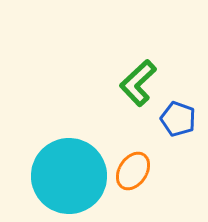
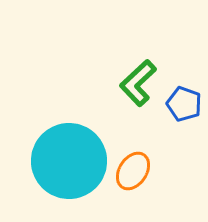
blue pentagon: moved 6 px right, 15 px up
cyan circle: moved 15 px up
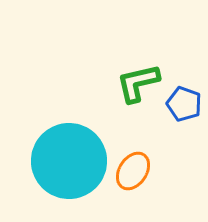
green L-shape: rotated 30 degrees clockwise
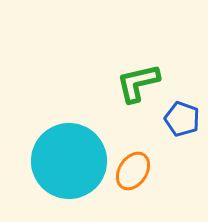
blue pentagon: moved 2 px left, 15 px down
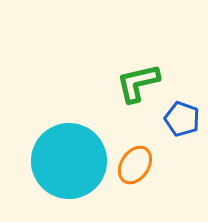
orange ellipse: moved 2 px right, 6 px up
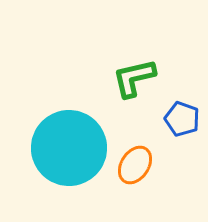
green L-shape: moved 4 px left, 5 px up
cyan circle: moved 13 px up
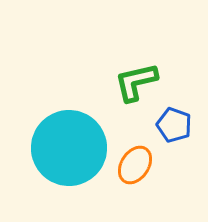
green L-shape: moved 2 px right, 4 px down
blue pentagon: moved 8 px left, 6 px down
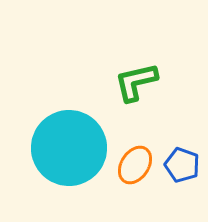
blue pentagon: moved 8 px right, 40 px down
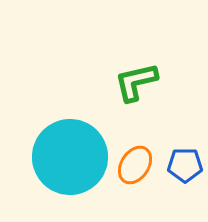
cyan circle: moved 1 px right, 9 px down
blue pentagon: moved 3 px right; rotated 20 degrees counterclockwise
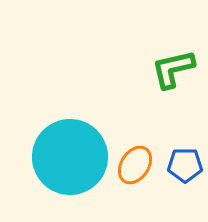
green L-shape: moved 37 px right, 13 px up
